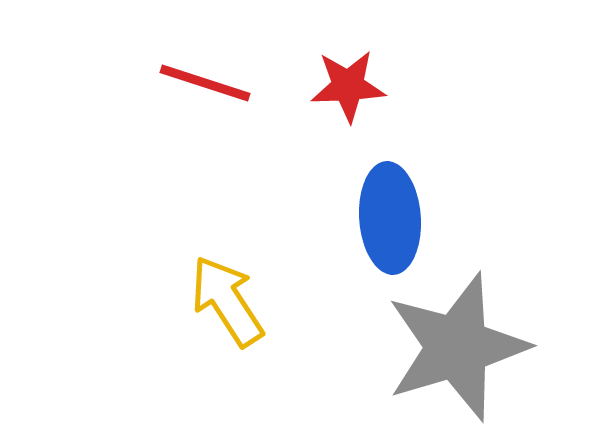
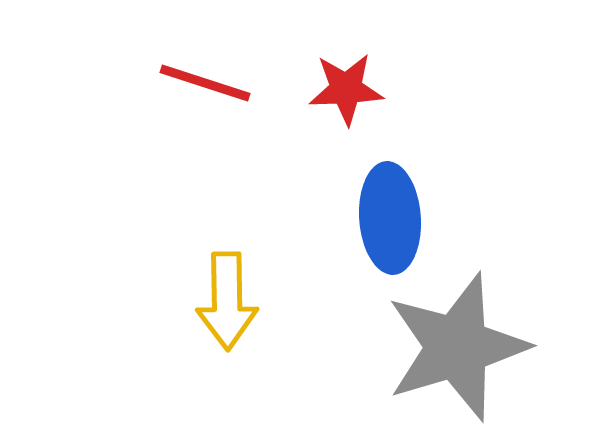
red star: moved 2 px left, 3 px down
yellow arrow: rotated 148 degrees counterclockwise
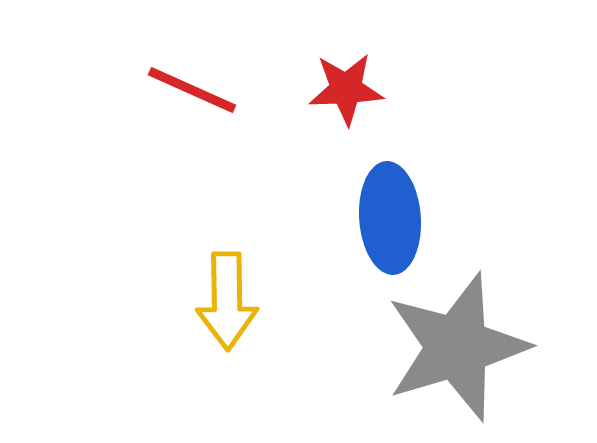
red line: moved 13 px left, 7 px down; rotated 6 degrees clockwise
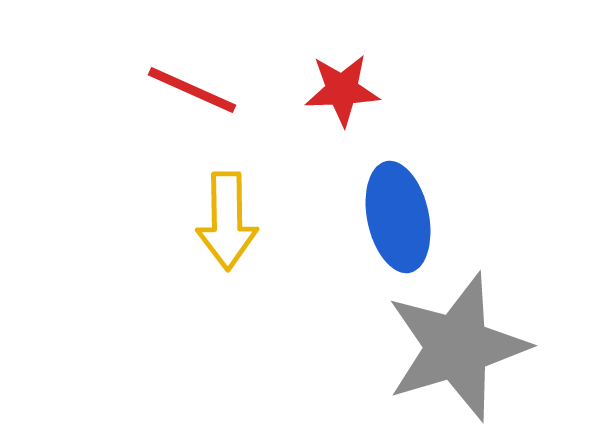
red star: moved 4 px left, 1 px down
blue ellipse: moved 8 px right, 1 px up; rotated 8 degrees counterclockwise
yellow arrow: moved 80 px up
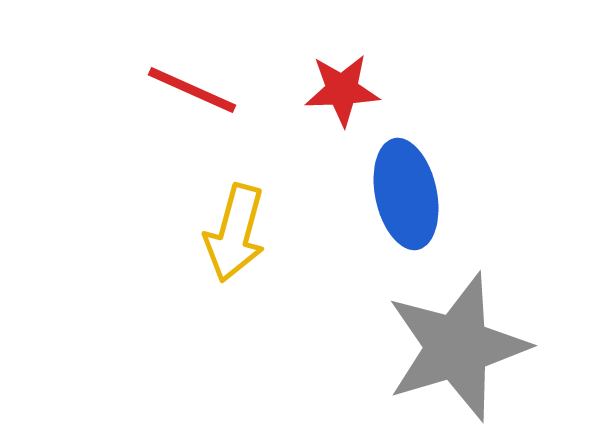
blue ellipse: moved 8 px right, 23 px up
yellow arrow: moved 8 px right, 12 px down; rotated 16 degrees clockwise
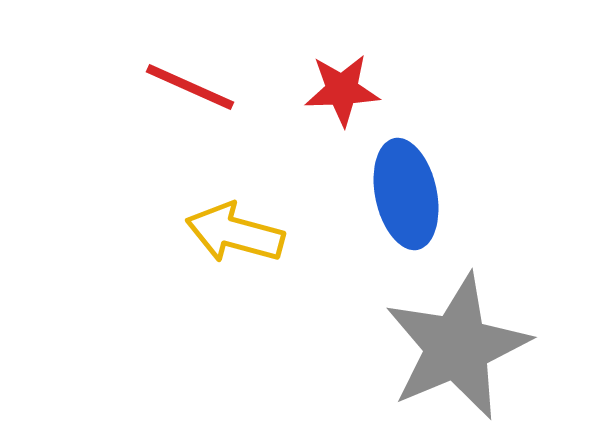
red line: moved 2 px left, 3 px up
yellow arrow: rotated 90 degrees clockwise
gray star: rotated 6 degrees counterclockwise
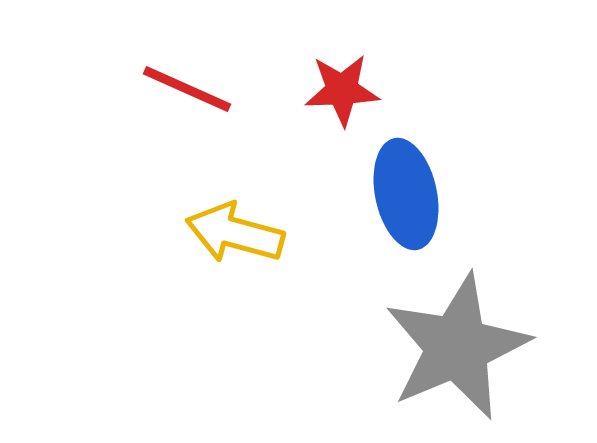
red line: moved 3 px left, 2 px down
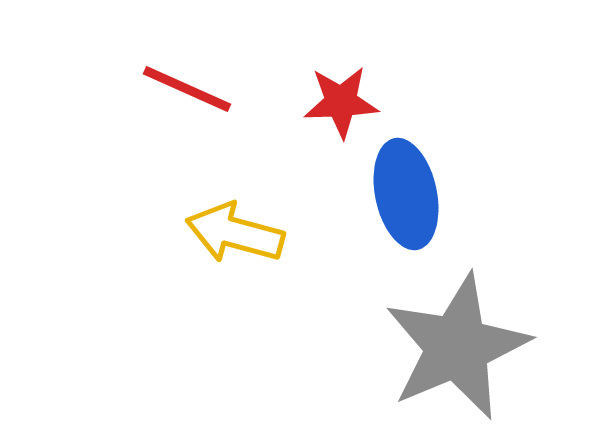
red star: moved 1 px left, 12 px down
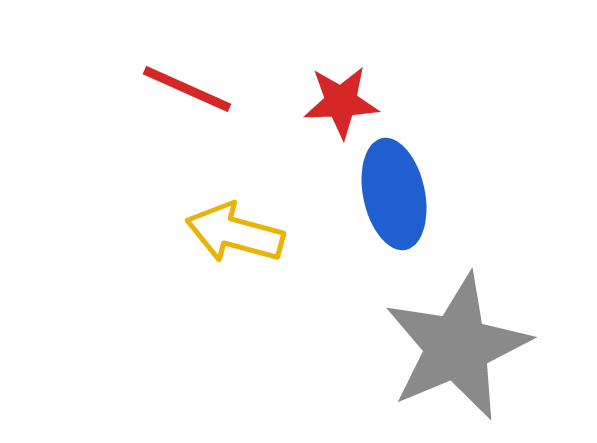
blue ellipse: moved 12 px left
